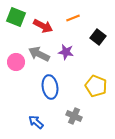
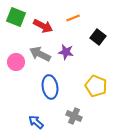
gray arrow: moved 1 px right
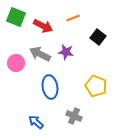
pink circle: moved 1 px down
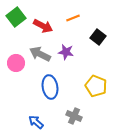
green square: rotated 30 degrees clockwise
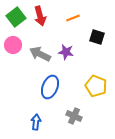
red arrow: moved 3 px left, 10 px up; rotated 48 degrees clockwise
black square: moved 1 px left; rotated 21 degrees counterclockwise
pink circle: moved 3 px left, 18 px up
blue ellipse: rotated 30 degrees clockwise
blue arrow: rotated 56 degrees clockwise
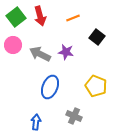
black square: rotated 21 degrees clockwise
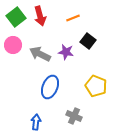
black square: moved 9 px left, 4 px down
